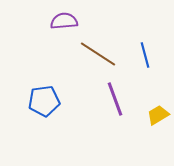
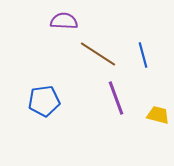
purple semicircle: rotated 8 degrees clockwise
blue line: moved 2 px left
purple line: moved 1 px right, 1 px up
yellow trapezoid: rotated 45 degrees clockwise
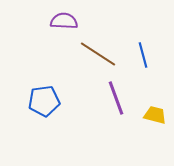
yellow trapezoid: moved 3 px left
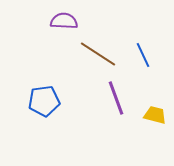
blue line: rotated 10 degrees counterclockwise
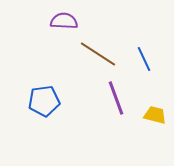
blue line: moved 1 px right, 4 px down
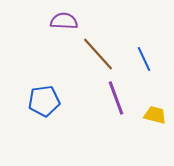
brown line: rotated 15 degrees clockwise
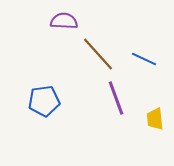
blue line: rotated 40 degrees counterclockwise
yellow trapezoid: moved 4 px down; rotated 110 degrees counterclockwise
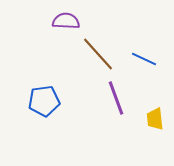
purple semicircle: moved 2 px right
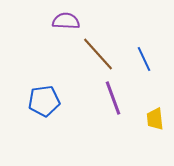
blue line: rotated 40 degrees clockwise
purple line: moved 3 px left
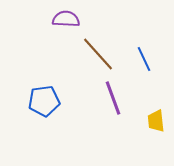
purple semicircle: moved 2 px up
yellow trapezoid: moved 1 px right, 2 px down
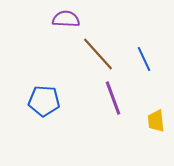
blue pentagon: rotated 12 degrees clockwise
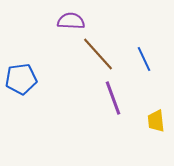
purple semicircle: moved 5 px right, 2 px down
blue pentagon: moved 23 px left, 22 px up; rotated 12 degrees counterclockwise
